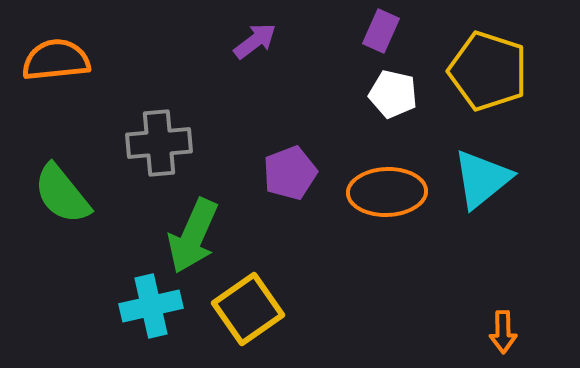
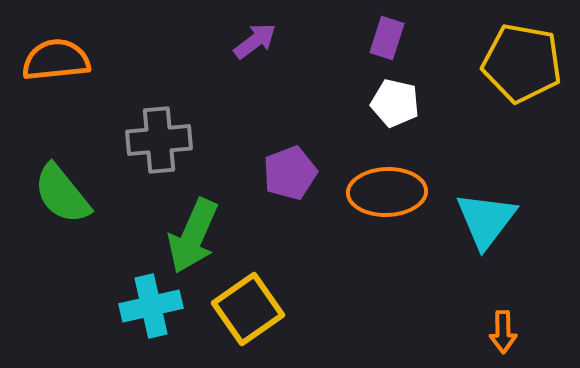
purple rectangle: moved 6 px right, 7 px down; rotated 6 degrees counterclockwise
yellow pentagon: moved 34 px right, 8 px up; rotated 8 degrees counterclockwise
white pentagon: moved 2 px right, 9 px down
gray cross: moved 3 px up
cyan triangle: moved 4 px right, 41 px down; rotated 14 degrees counterclockwise
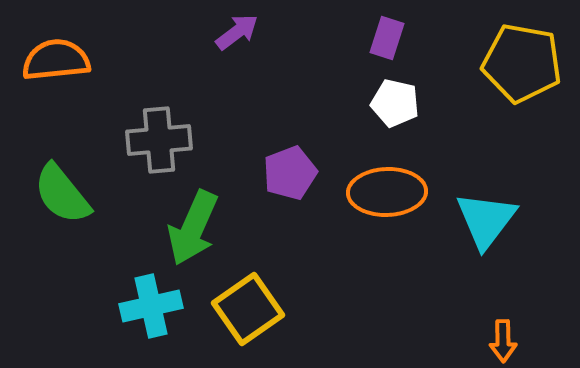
purple arrow: moved 18 px left, 9 px up
green arrow: moved 8 px up
orange arrow: moved 9 px down
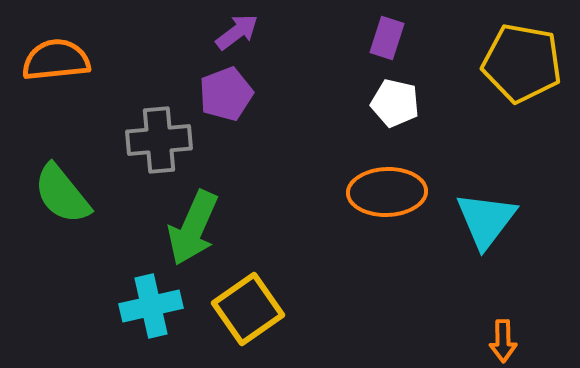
purple pentagon: moved 64 px left, 79 px up
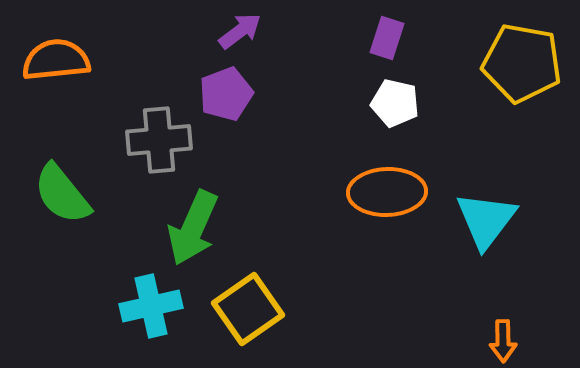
purple arrow: moved 3 px right, 1 px up
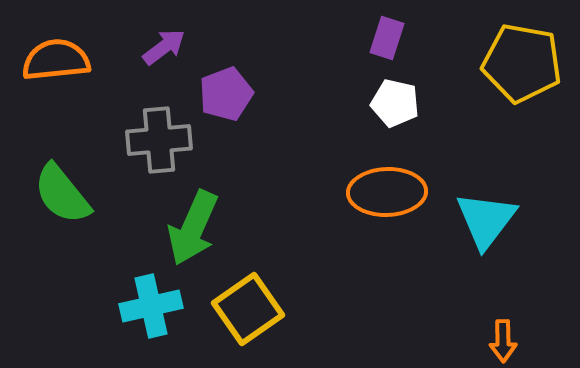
purple arrow: moved 76 px left, 16 px down
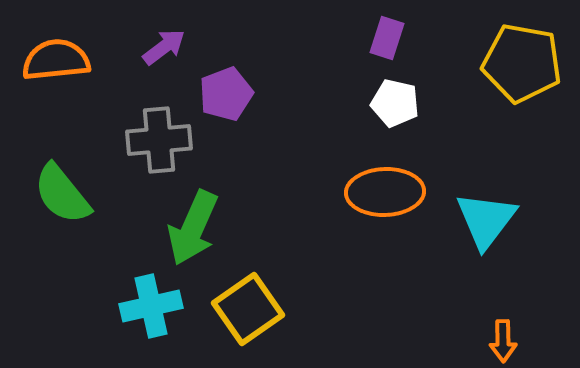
orange ellipse: moved 2 px left
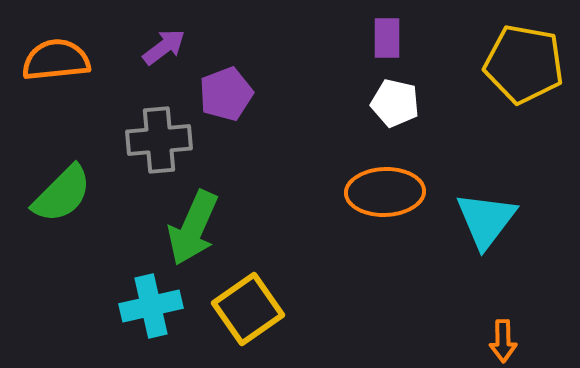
purple rectangle: rotated 18 degrees counterclockwise
yellow pentagon: moved 2 px right, 1 px down
green semicircle: rotated 96 degrees counterclockwise
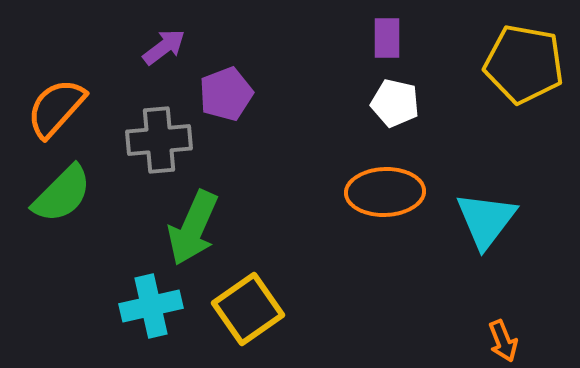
orange semicircle: moved 48 px down; rotated 42 degrees counterclockwise
orange arrow: rotated 21 degrees counterclockwise
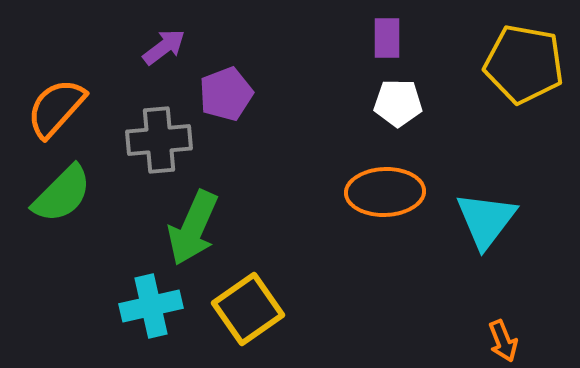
white pentagon: moved 3 px right; rotated 12 degrees counterclockwise
